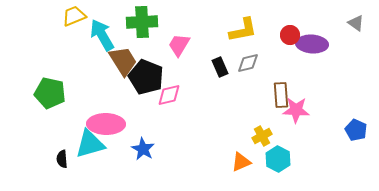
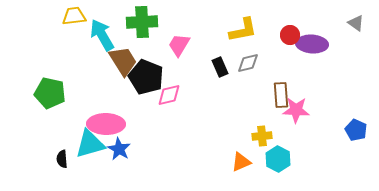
yellow trapezoid: rotated 15 degrees clockwise
yellow cross: rotated 24 degrees clockwise
blue star: moved 24 px left
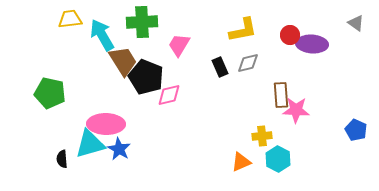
yellow trapezoid: moved 4 px left, 3 px down
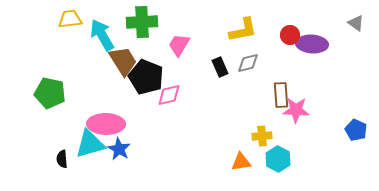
orange triangle: rotated 15 degrees clockwise
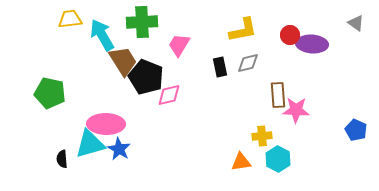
black rectangle: rotated 12 degrees clockwise
brown rectangle: moved 3 px left
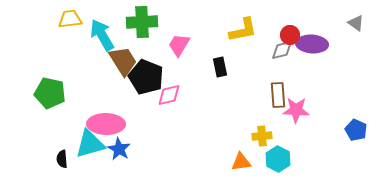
gray diamond: moved 34 px right, 13 px up
